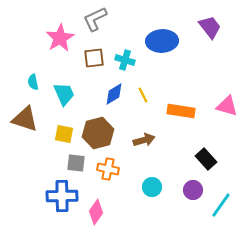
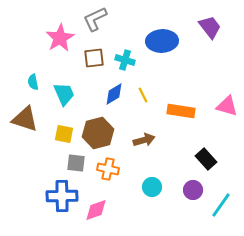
pink diamond: moved 2 px up; rotated 35 degrees clockwise
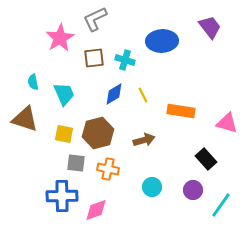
pink triangle: moved 17 px down
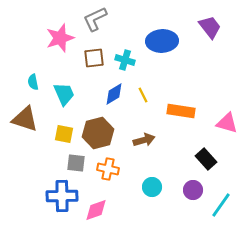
pink star: rotated 12 degrees clockwise
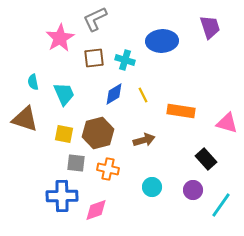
purple trapezoid: rotated 20 degrees clockwise
pink star: rotated 12 degrees counterclockwise
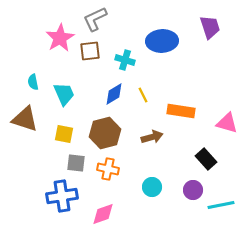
brown square: moved 4 px left, 7 px up
brown hexagon: moved 7 px right
brown arrow: moved 8 px right, 3 px up
blue cross: rotated 8 degrees counterclockwise
cyan line: rotated 44 degrees clockwise
pink diamond: moved 7 px right, 4 px down
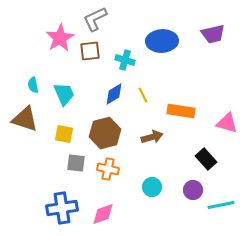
purple trapezoid: moved 3 px right, 7 px down; rotated 95 degrees clockwise
cyan semicircle: moved 3 px down
blue cross: moved 12 px down
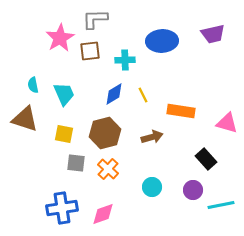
gray L-shape: rotated 24 degrees clockwise
cyan cross: rotated 18 degrees counterclockwise
orange cross: rotated 30 degrees clockwise
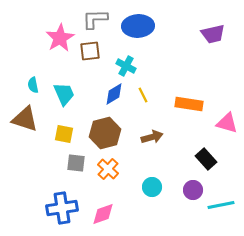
blue ellipse: moved 24 px left, 15 px up
cyan cross: moved 1 px right, 6 px down; rotated 30 degrees clockwise
orange rectangle: moved 8 px right, 7 px up
